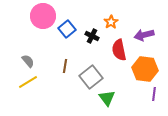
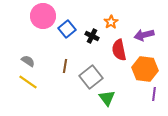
gray semicircle: rotated 16 degrees counterclockwise
yellow line: rotated 66 degrees clockwise
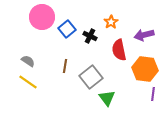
pink circle: moved 1 px left, 1 px down
black cross: moved 2 px left
purple line: moved 1 px left
